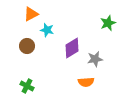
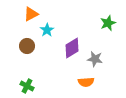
cyan star: rotated 24 degrees clockwise
gray star: rotated 21 degrees clockwise
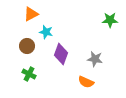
green star: moved 2 px right, 3 px up; rotated 21 degrees clockwise
cyan star: moved 1 px left, 2 px down; rotated 24 degrees counterclockwise
purple diamond: moved 11 px left, 6 px down; rotated 40 degrees counterclockwise
orange semicircle: rotated 28 degrees clockwise
green cross: moved 2 px right, 12 px up
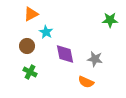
cyan star: rotated 16 degrees clockwise
purple diamond: moved 4 px right; rotated 30 degrees counterclockwise
green cross: moved 1 px right, 2 px up
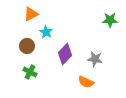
purple diamond: rotated 55 degrees clockwise
